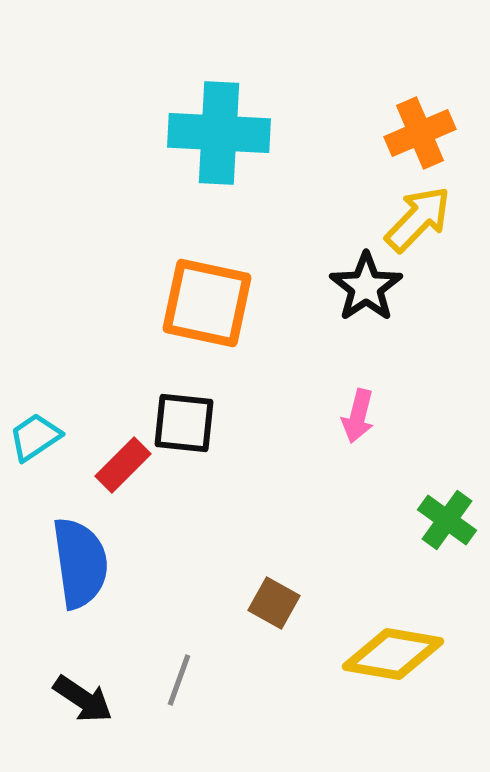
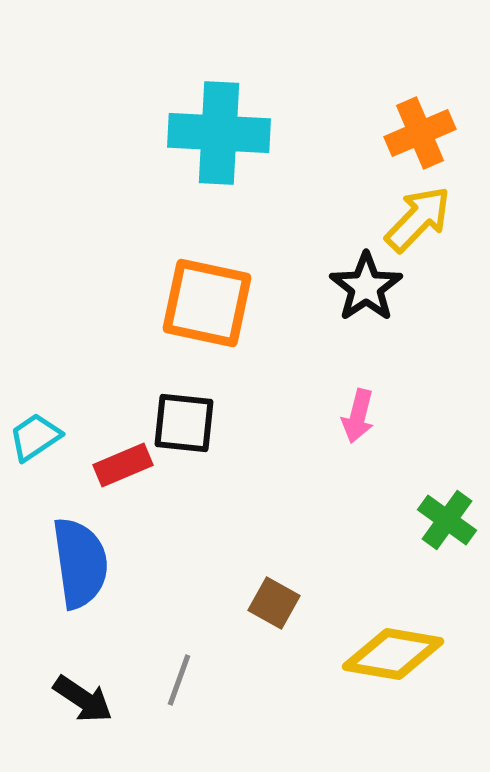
red rectangle: rotated 22 degrees clockwise
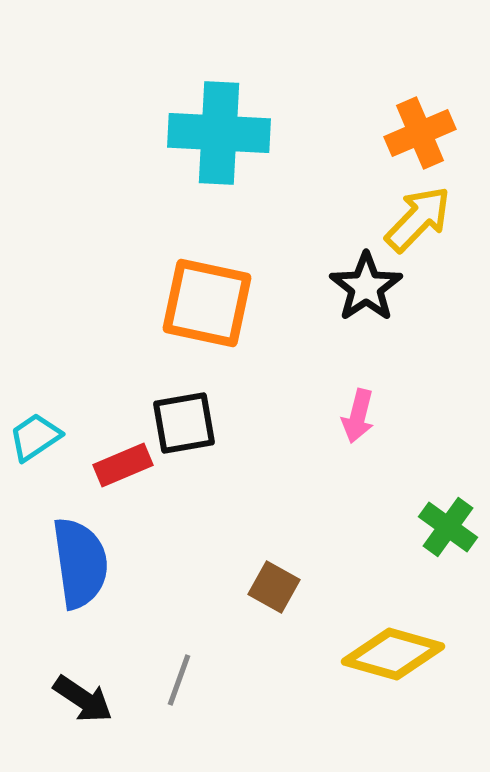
black square: rotated 16 degrees counterclockwise
green cross: moved 1 px right, 7 px down
brown square: moved 16 px up
yellow diamond: rotated 6 degrees clockwise
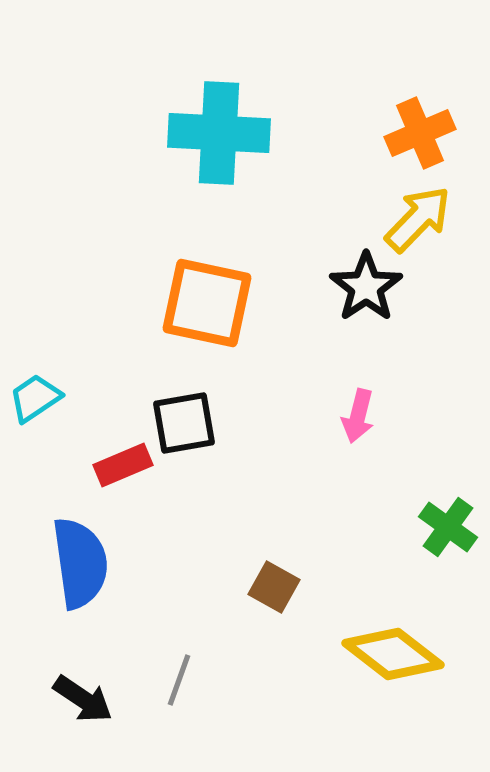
cyan trapezoid: moved 39 px up
yellow diamond: rotated 22 degrees clockwise
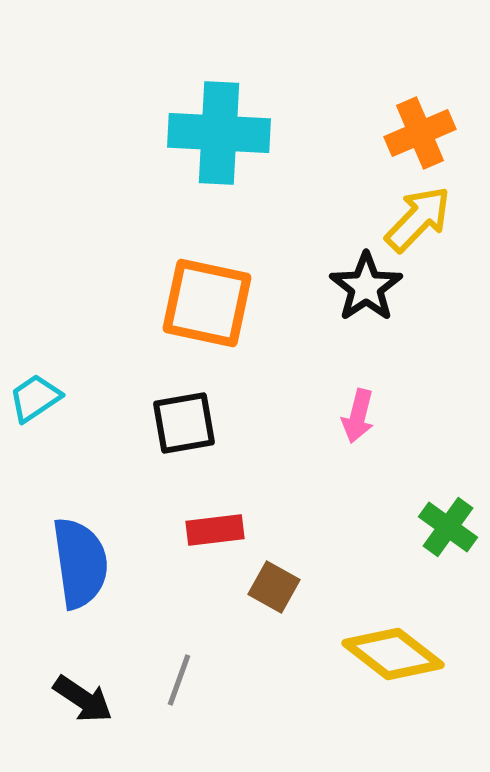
red rectangle: moved 92 px right, 65 px down; rotated 16 degrees clockwise
